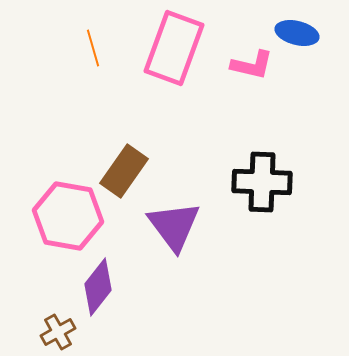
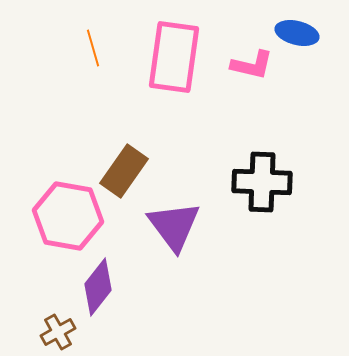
pink rectangle: moved 9 px down; rotated 12 degrees counterclockwise
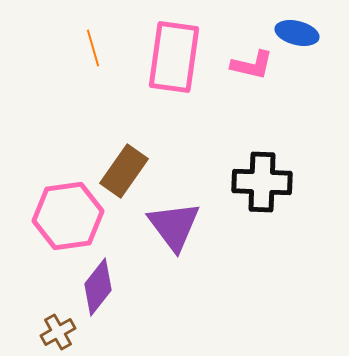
pink hexagon: rotated 18 degrees counterclockwise
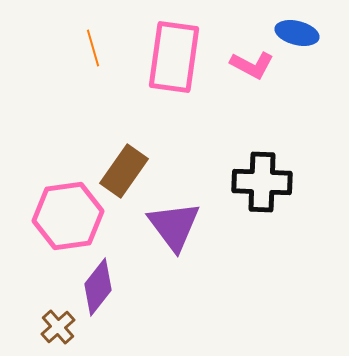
pink L-shape: rotated 15 degrees clockwise
brown cross: moved 5 px up; rotated 12 degrees counterclockwise
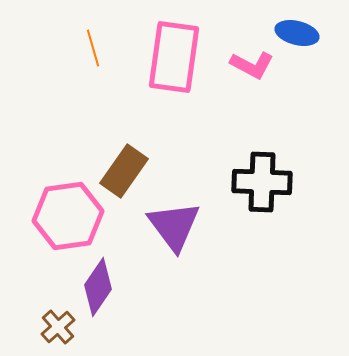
purple diamond: rotated 4 degrees counterclockwise
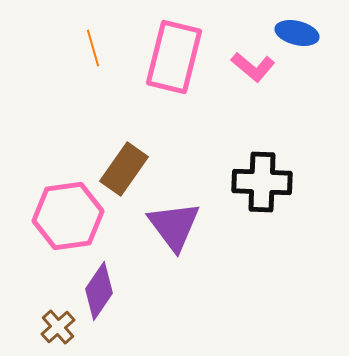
pink rectangle: rotated 6 degrees clockwise
pink L-shape: moved 1 px right, 2 px down; rotated 12 degrees clockwise
brown rectangle: moved 2 px up
purple diamond: moved 1 px right, 4 px down
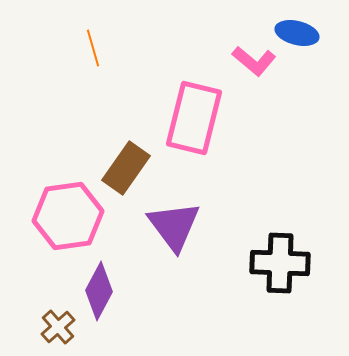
pink rectangle: moved 20 px right, 61 px down
pink L-shape: moved 1 px right, 6 px up
brown rectangle: moved 2 px right, 1 px up
black cross: moved 18 px right, 81 px down
purple diamond: rotated 6 degrees counterclockwise
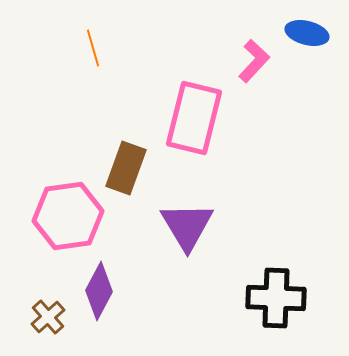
blue ellipse: moved 10 px right
pink L-shape: rotated 87 degrees counterclockwise
brown rectangle: rotated 15 degrees counterclockwise
purple triangle: moved 13 px right; rotated 6 degrees clockwise
black cross: moved 4 px left, 35 px down
brown cross: moved 10 px left, 10 px up
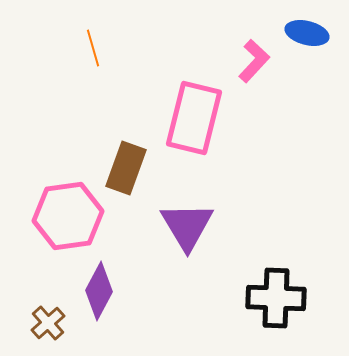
brown cross: moved 6 px down
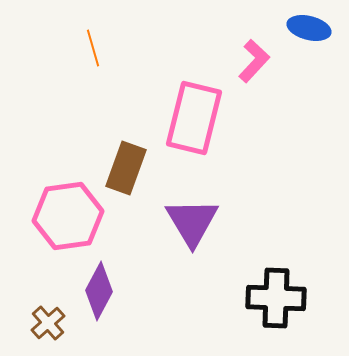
blue ellipse: moved 2 px right, 5 px up
purple triangle: moved 5 px right, 4 px up
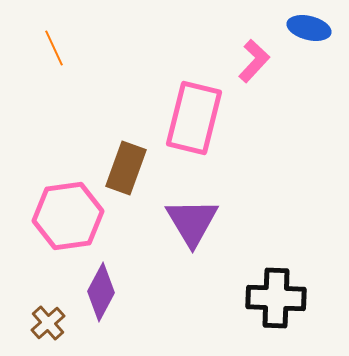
orange line: moved 39 px left; rotated 9 degrees counterclockwise
purple diamond: moved 2 px right, 1 px down
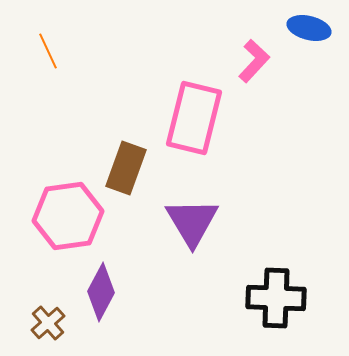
orange line: moved 6 px left, 3 px down
